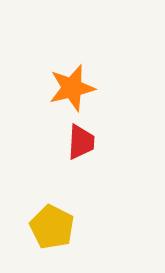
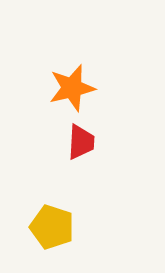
yellow pentagon: rotated 9 degrees counterclockwise
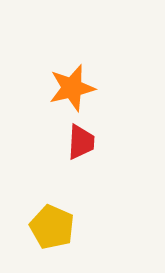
yellow pentagon: rotated 6 degrees clockwise
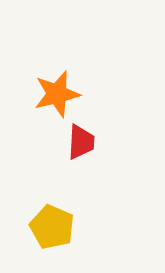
orange star: moved 15 px left, 6 px down
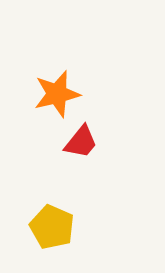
red trapezoid: rotated 36 degrees clockwise
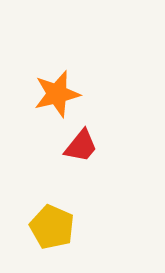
red trapezoid: moved 4 px down
